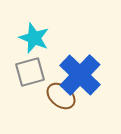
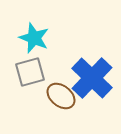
blue cross: moved 12 px right, 3 px down
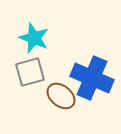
blue cross: rotated 21 degrees counterclockwise
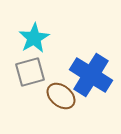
cyan star: rotated 20 degrees clockwise
blue cross: moved 1 px left, 3 px up; rotated 9 degrees clockwise
